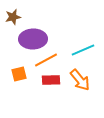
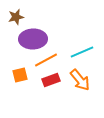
brown star: moved 3 px right
cyan line: moved 1 px left, 2 px down
orange square: moved 1 px right, 1 px down
red rectangle: rotated 18 degrees counterclockwise
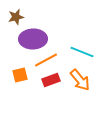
cyan line: rotated 45 degrees clockwise
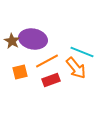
brown star: moved 4 px left, 24 px down; rotated 28 degrees counterclockwise
purple ellipse: rotated 12 degrees clockwise
orange line: moved 1 px right, 1 px down
orange square: moved 3 px up
orange arrow: moved 4 px left, 12 px up
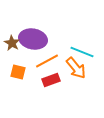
brown star: moved 2 px down
orange square: moved 2 px left; rotated 28 degrees clockwise
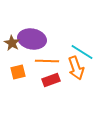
purple ellipse: moved 1 px left
cyan line: rotated 10 degrees clockwise
orange line: rotated 30 degrees clockwise
orange arrow: rotated 20 degrees clockwise
orange square: rotated 28 degrees counterclockwise
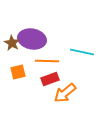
cyan line: rotated 20 degrees counterclockwise
orange arrow: moved 11 px left, 25 px down; rotated 70 degrees clockwise
red rectangle: moved 1 px left, 1 px up
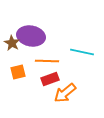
purple ellipse: moved 1 px left, 3 px up
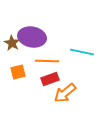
purple ellipse: moved 1 px right, 1 px down
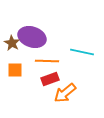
purple ellipse: rotated 8 degrees clockwise
orange square: moved 3 px left, 2 px up; rotated 14 degrees clockwise
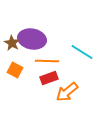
purple ellipse: moved 2 px down; rotated 8 degrees counterclockwise
cyan line: rotated 20 degrees clockwise
orange square: rotated 28 degrees clockwise
red rectangle: moved 1 px left, 1 px up
orange arrow: moved 2 px right, 1 px up
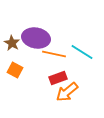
purple ellipse: moved 4 px right, 1 px up
orange line: moved 7 px right, 7 px up; rotated 10 degrees clockwise
red rectangle: moved 9 px right
